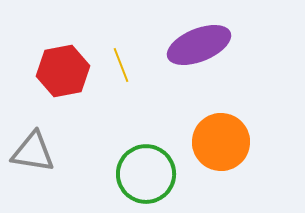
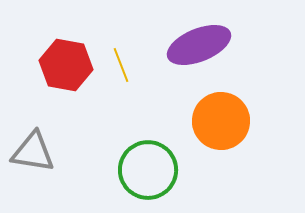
red hexagon: moved 3 px right, 6 px up; rotated 21 degrees clockwise
orange circle: moved 21 px up
green circle: moved 2 px right, 4 px up
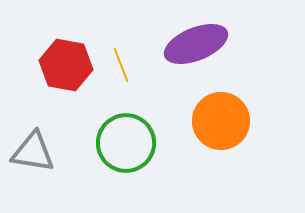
purple ellipse: moved 3 px left, 1 px up
green circle: moved 22 px left, 27 px up
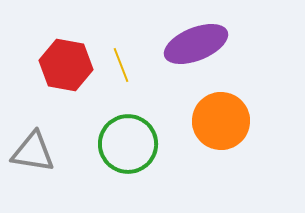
green circle: moved 2 px right, 1 px down
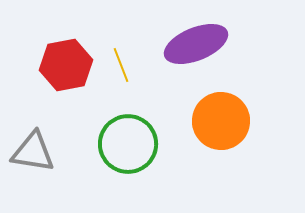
red hexagon: rotated 21 degrees counterclockwise
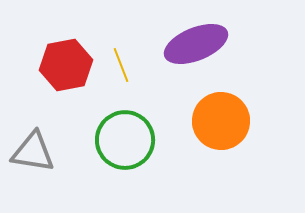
green circle: moved 3 px left, 4 px up
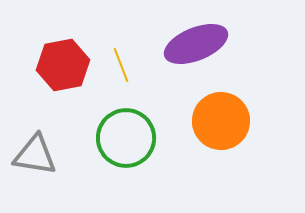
red hexagon: moved 3 px left
green circle: moved 1 px right, 2 px up
gray triangle: moved 2 px right, 3 px down
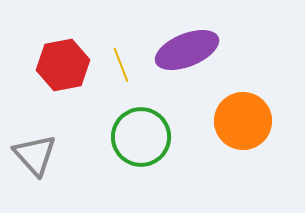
purple ellipse: moved 9 px left, 6 px down
orange circle: moved 22 px right
green circle: moved 15 px right, 1 px up
gray triangle: rotated 39 degrees clockwise
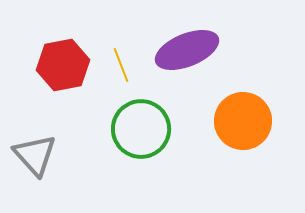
green circle: moved 8 px up
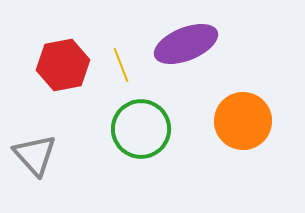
purple ellipse: moved 1 px left, 6 px up
